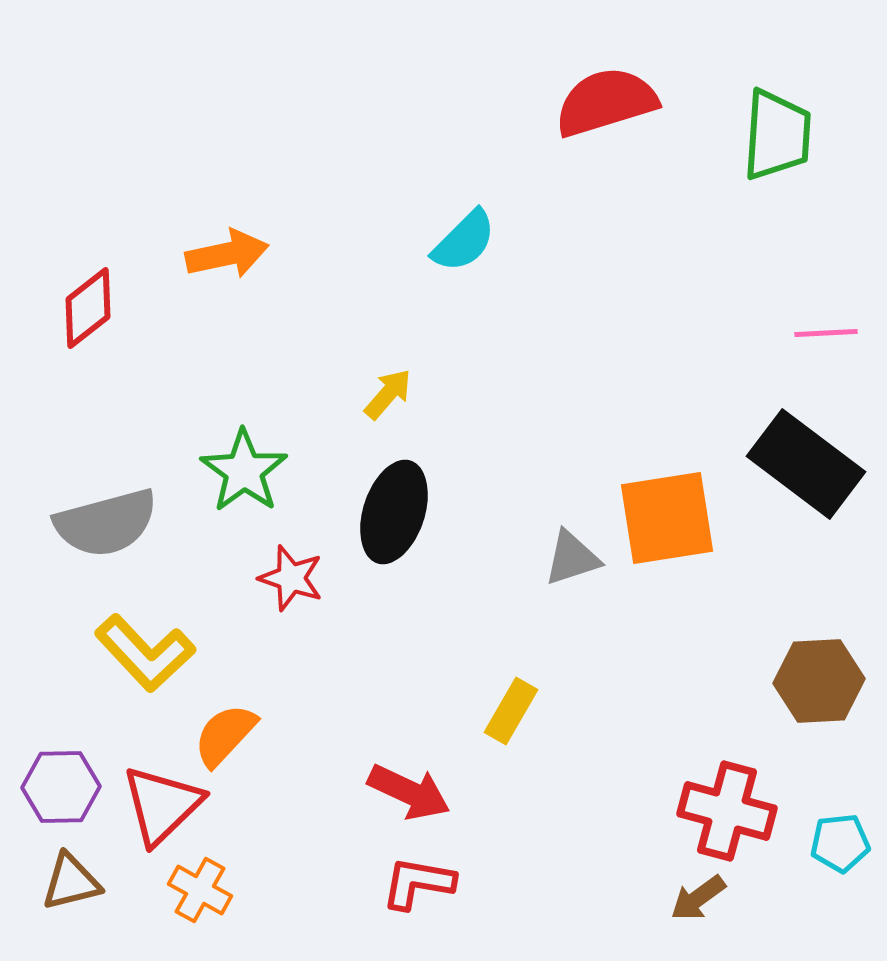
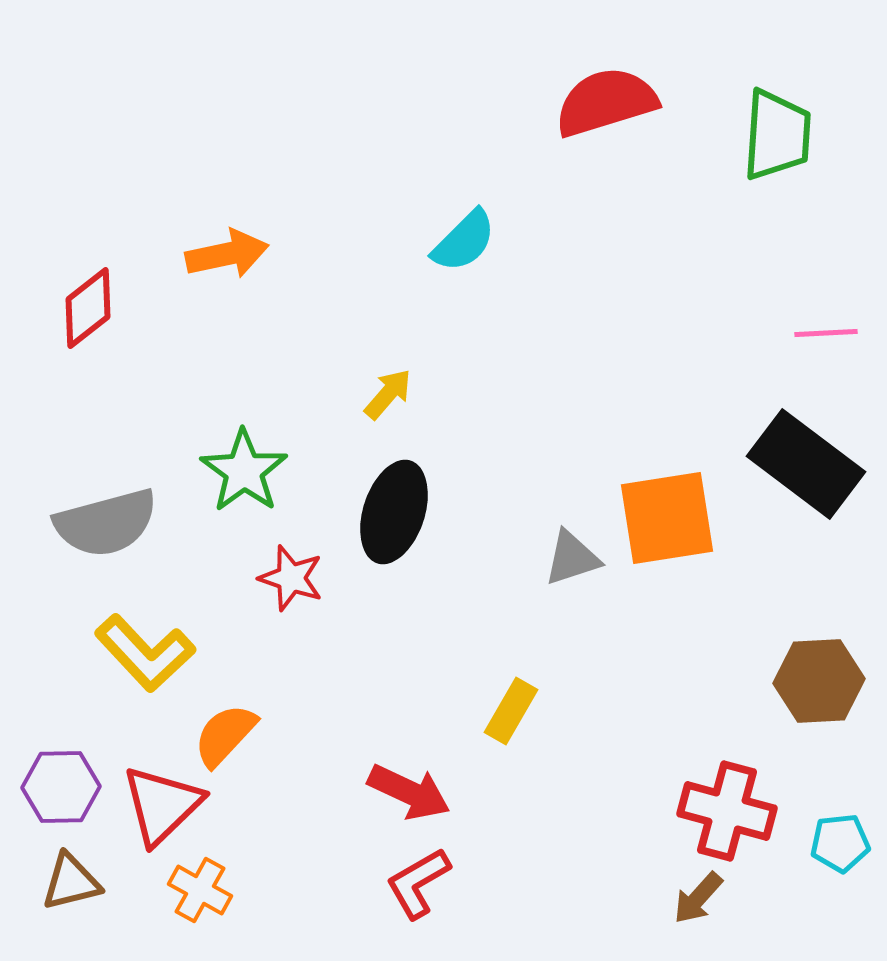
red L-shape: rotated 40 degrees counterclockwise
brown arrow: rotated 12 degrees counterclockwise
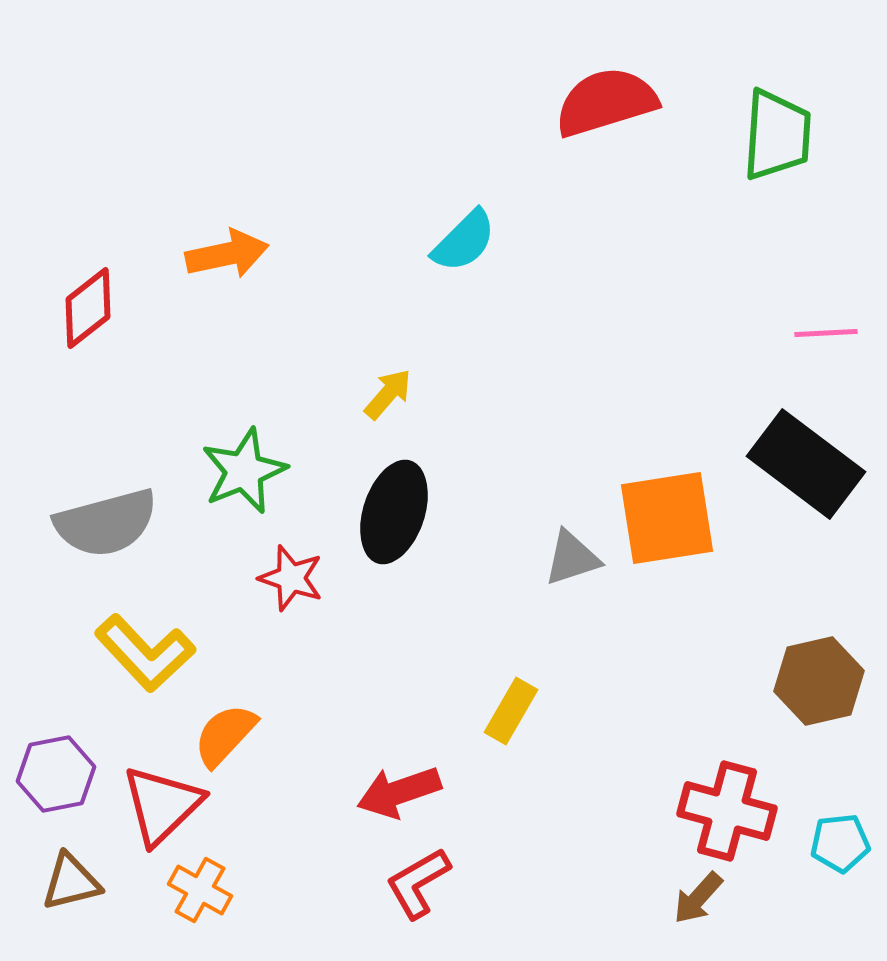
green star: rotated 14 degrees clockwise
brown hexagon: rotated 10 degrees counterclockwise
purple hexagon: moved 5 px left, 13 px up; rotated 10 degrees counterclockwise
red arrow: moved 10 px left; rotated 136 degrees clockwise
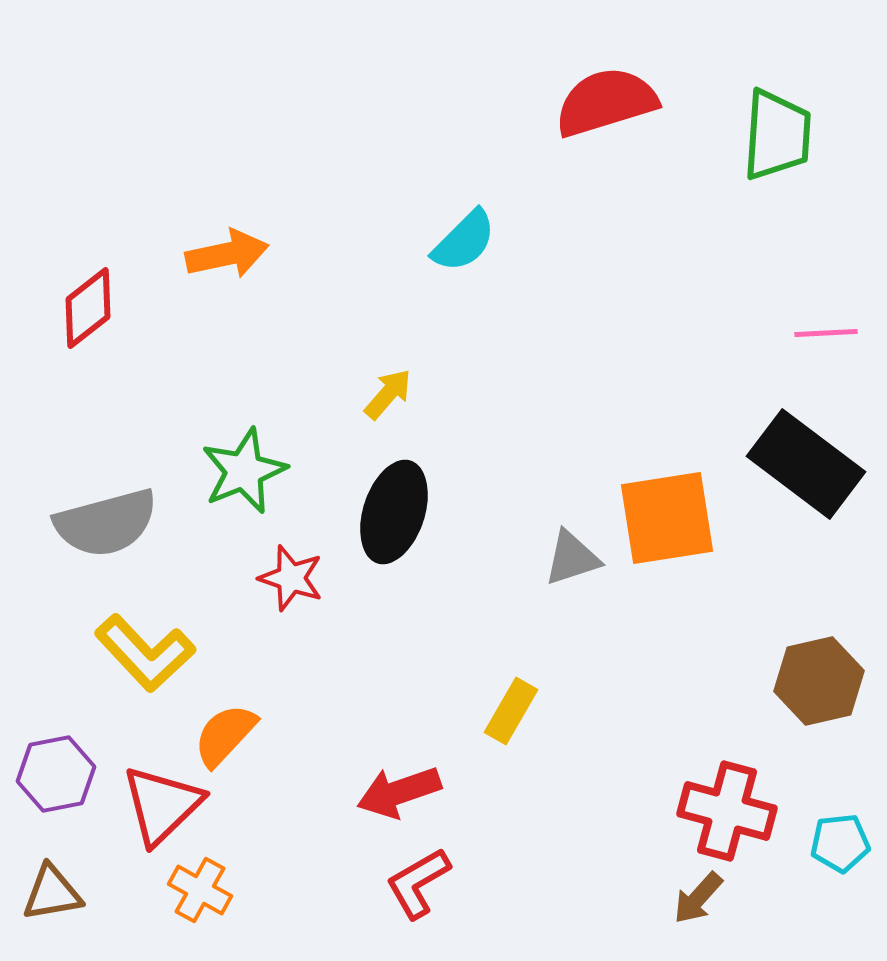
brown triangle: moved 19 px left, 11 px down; rotated 4 degrees clockwise
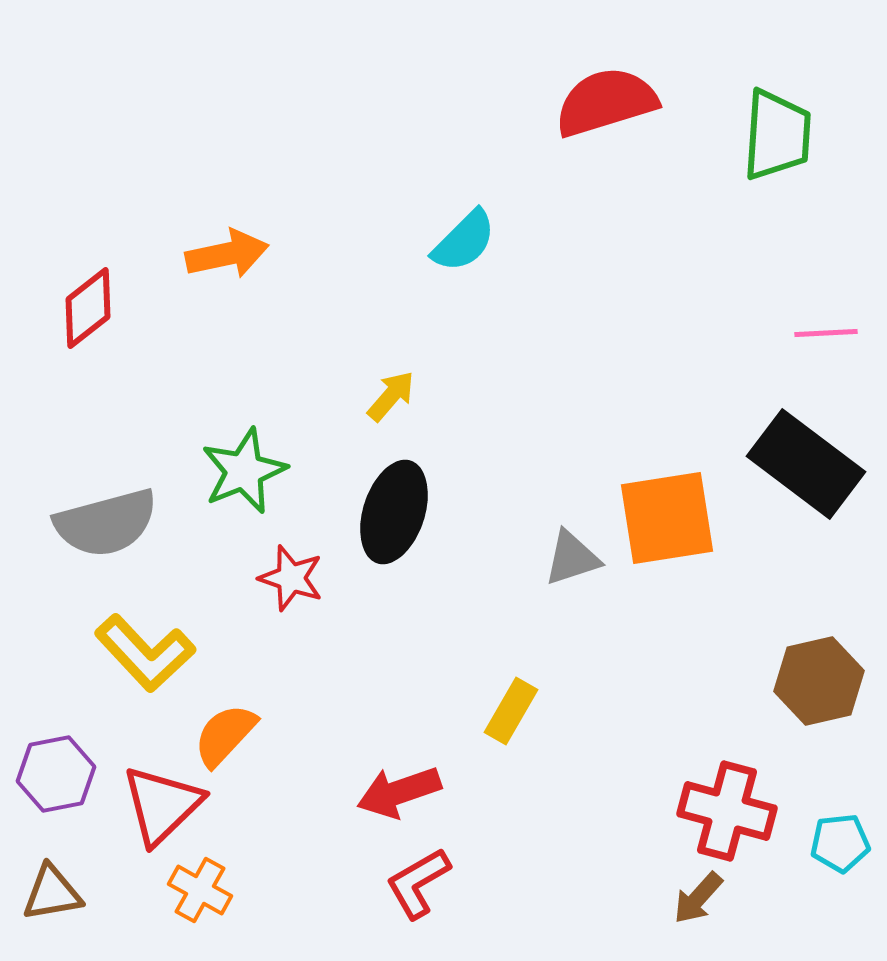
yellow arrow: moved 3 px right, 2 px down
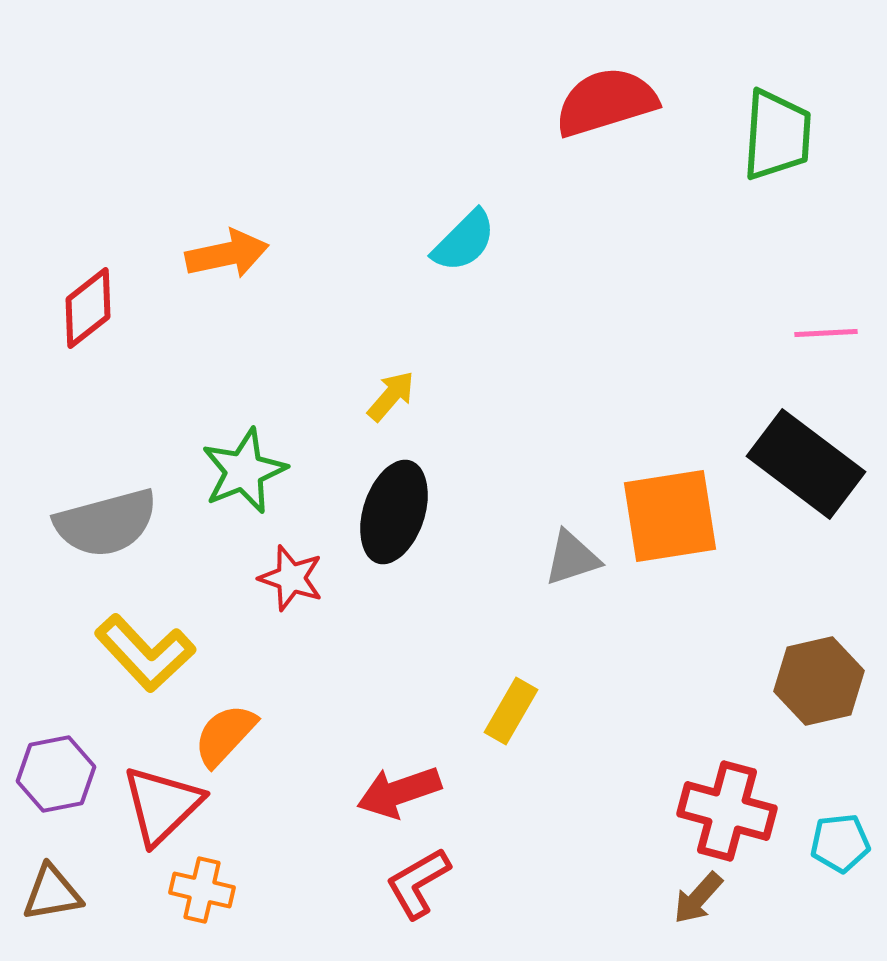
orange square: moved 3 px right, 2 px up
orange cross: moved 2 px right; rotated 16 degrees counterclockwise
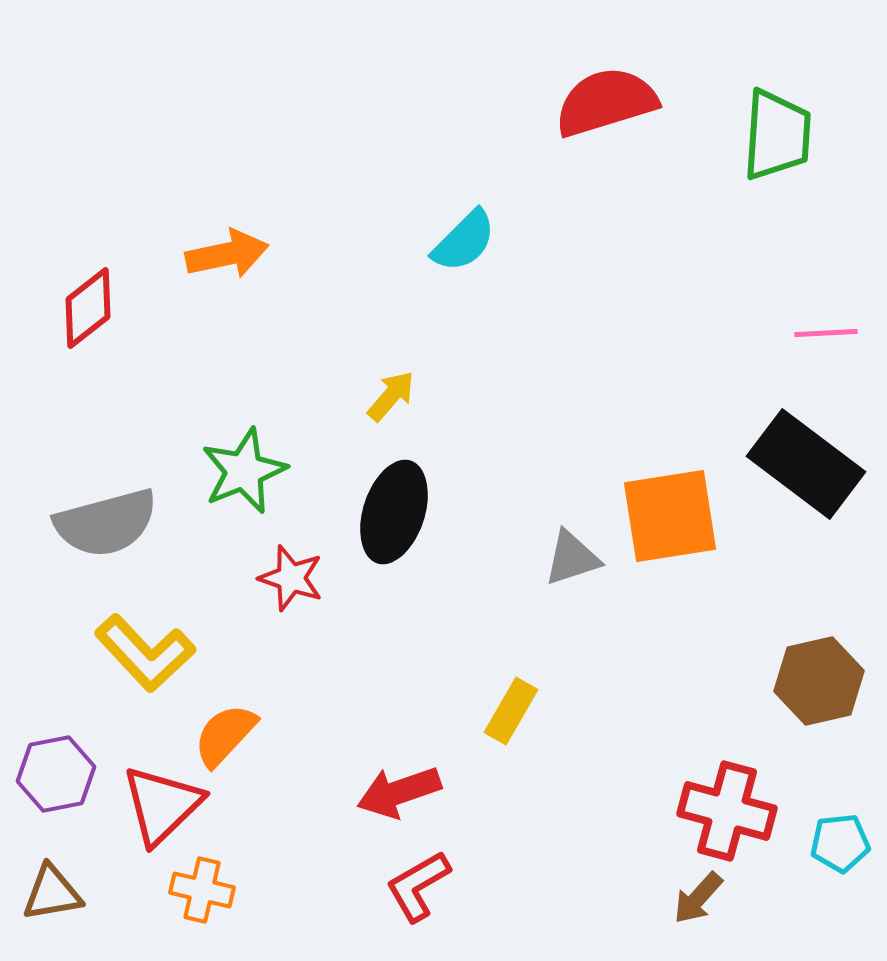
red L-shape: moved 3 px down
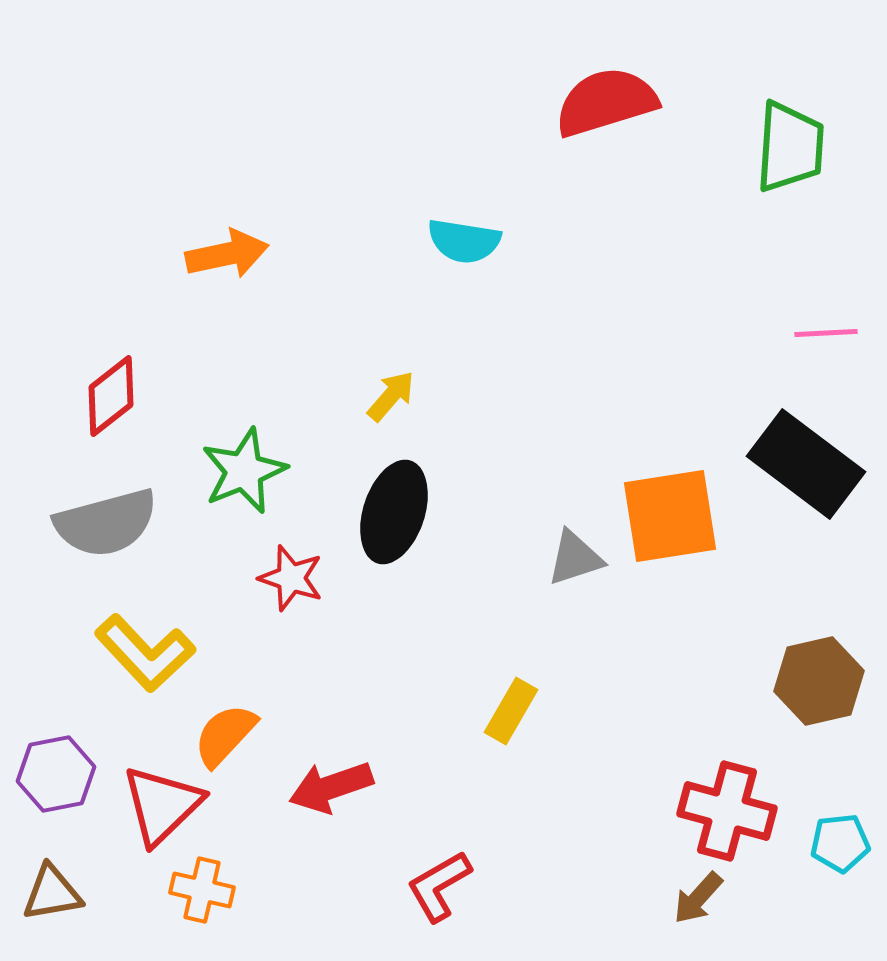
green trapezoid: moved 13 px right, 12 px down
cyan semicircle: rotated 54 degrees clockwise
red diamond: moved 23 px right, 88 px down
gray triangle: moved 3 px right
red arrow: moved 68 px left, 5 px up
red L-shape: moved 21 px right
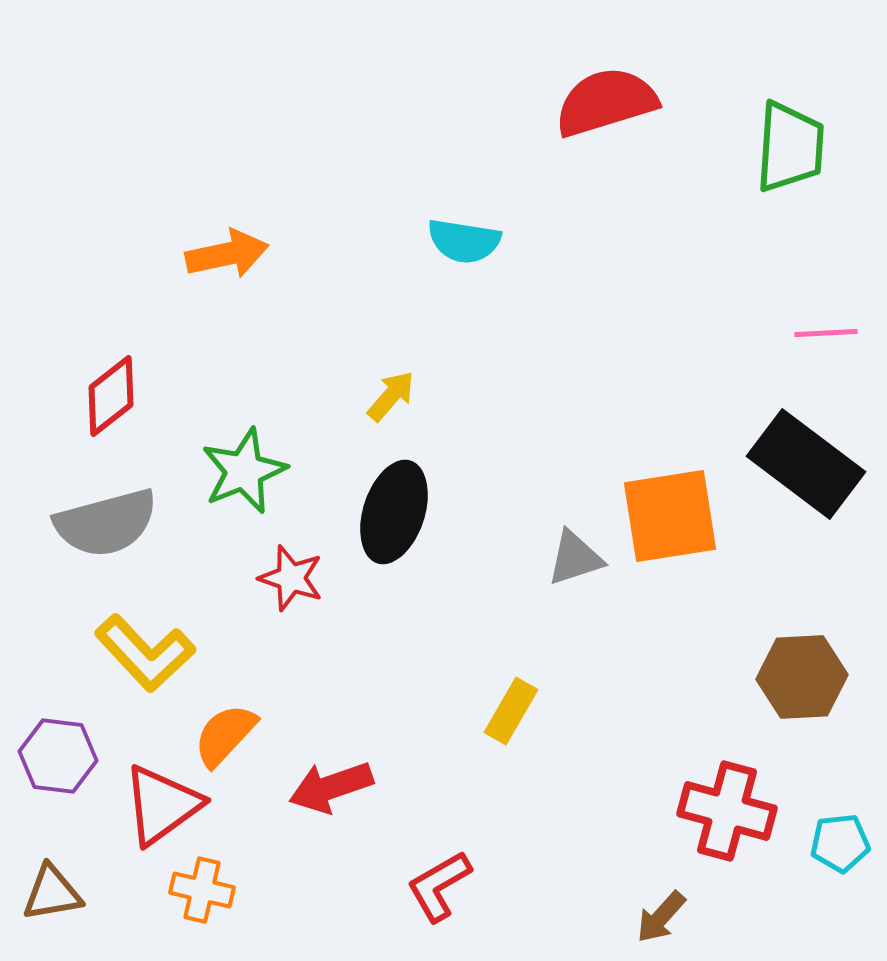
brown hexagon: moved 17 px left, 4 px up; rotated 10 degrees clockwise
purple hexagon: moved 2 px right, 18 px up; rotated 18 degrees clockwise
red triangle: rotated 8 degrees clockwise
brown arrow: moved 37 px left, 19 px down
